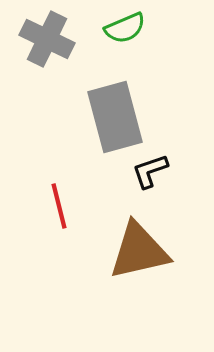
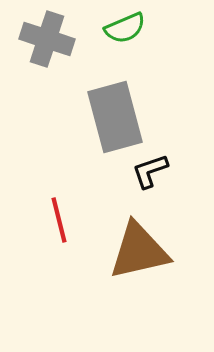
gray cross: rotated 8 degrees counterclockwise
red line: moved 14 px down
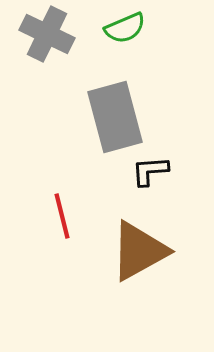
gray cross: moved 5 px up; rotated 8 degrees clockwise
black L-shape: rotated 15 degrees clockwise
red line: moved 3 px right, 4 px up
brown triangle: rotated 16 degrees counterclockwise
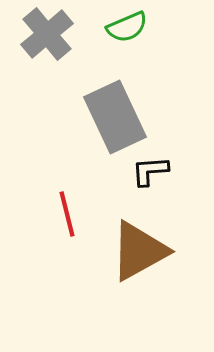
green semicircle: moved 2 px right, 1 px up
gray cross: rotated 24 degrees clockwise
gray rectangle: rotated 10 degrees counterclockwise
red line: moved 5 px right, 2 px up
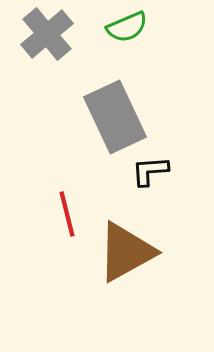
brown triangle: moved 13 px left, 1 px down
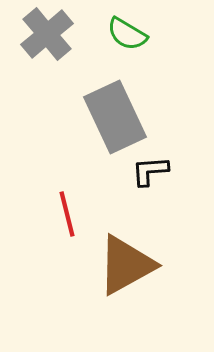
green semicircle: moved 7 px down; rotated 54 degrees clockwise
brown triangle: moved 13 px down
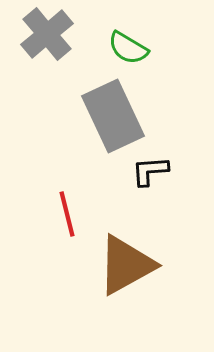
green semicircle: moved 1 px right, 14 px down
gray rectangle: moved 2 px left, 1 px up
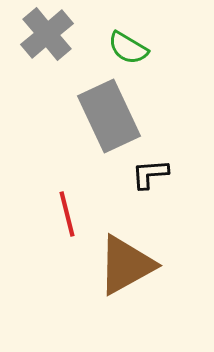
gray rectangle: moved 4 px left
black L-shape: moved 3 px down
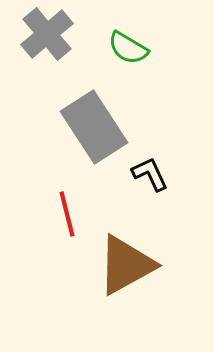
gray rectangle: moved 15 px left, 11 px down; rotated 8 degrees counterclockwise
black L-shape: rotated 69 degrees clockwise
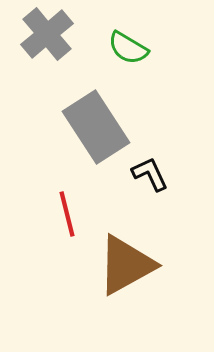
gray rectangle: moved 2 px right
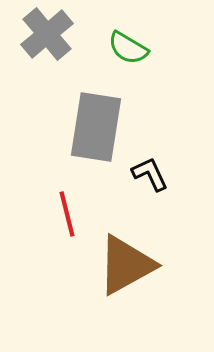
gray rectangle: rotated 42 degrees clockwise
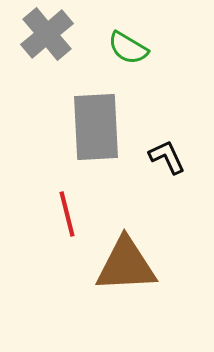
gray rectangle: rotated 12 degrees counterclockwise
black L-shape: moved 17 px right, 17 px up
brown triangle: rotated 26 degrees clockwise
